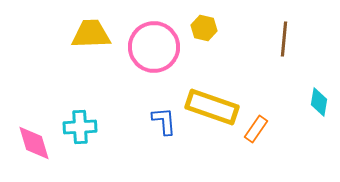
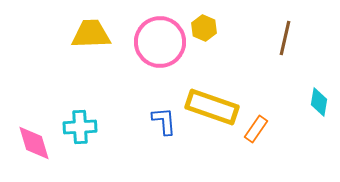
yellow hexagon: rotated 10 degrees clockwise
brown line: moved 1 px right, 1 px up; rotated 8 degrees clockwise
pink circle: moved 6 px right, 5 px up
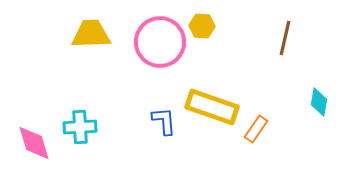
yellow hexagon: moved 2 px left, 2 px up; rotated 20 degrees counterclockwise
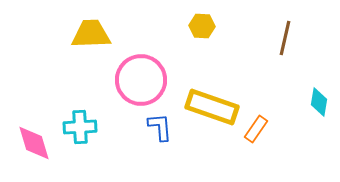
pink circle: moved 19 px left, 38 px down
blue L-shape: moved 4 px left, 6 px down
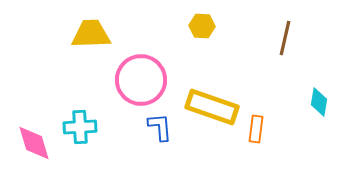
orange rectangle: rotated 28 degrees counterclockwise
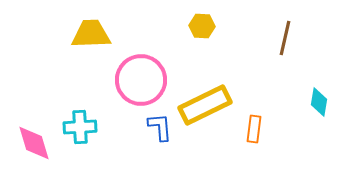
yellow rectangle: moved 7 px left, 2 px up; rotated 45 degrees counterclockwise
orange rectangle: moved 2 px left
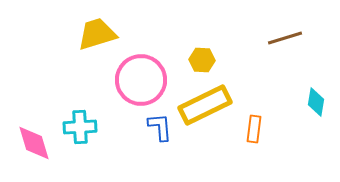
yellow hexagon: moved 34 px down
yellow trapezoid: moved 6 px right; rotated 15 degrees counterclockwise
brown line: rotated 60 degrees clockwise
cyan diamond: moved 3 px left
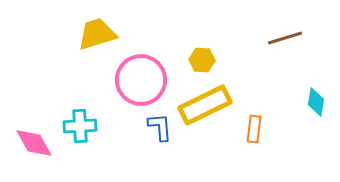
cyan cross: moved 1 px up
pink diamond: rotated 12 degrees counterclockwise
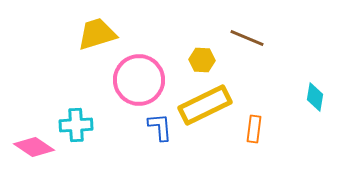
brown line: moved 38 px left; rotated 40 degrees clockwise
pink circle: moved 2 px left
cyan diamond: moved 1 px left, 5 px up
cyan cross: moved 4 px left, 1 px up
pink diamond: moved 4 px down; rotated 27 degrees counterclockwise
